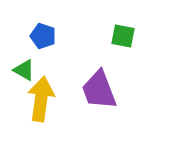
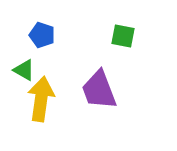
blue pentagon: moved 1 px left, 1 px up
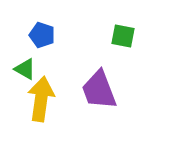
green triangle: moved 1 px right, 1 px up
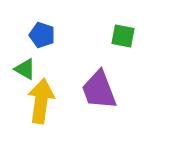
yellow arrow: moved 2 px down
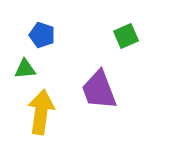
green square: moved 3 px right; rotated 35 degrees counterclockwise
green triangle: rotated 35 degrees counterclockwise
yellow arrow: moved 11 px down
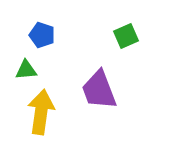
green triangle: moved 1 px right, 1 px down
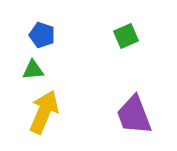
green triangle: moved 7 px right
purple trapezoid: moved 35 px right, 25 px down
yellow arrow: moved 3 px right; rotated 15 degrees clockwise
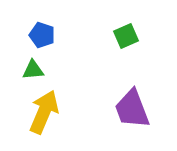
purple trapezoid: moved 2 px left, 6 px up
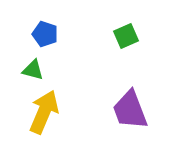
blue pentagon: moved 3 px right, 1 px up
green triangle: rotated 20 degrees clockwise
purple trapezoid: moved 2 px left, 1 px down
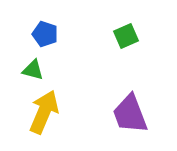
purple trapezoid: moved 4 px down
